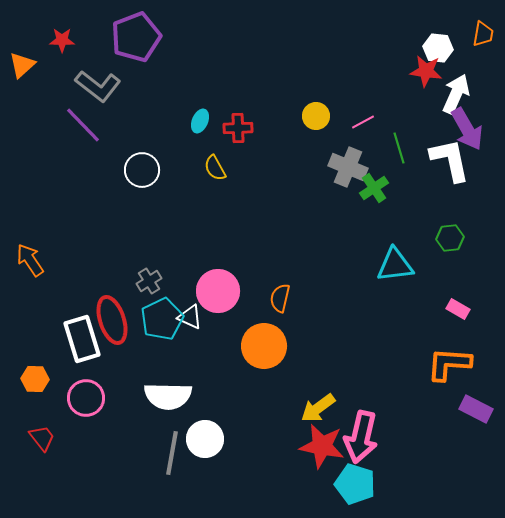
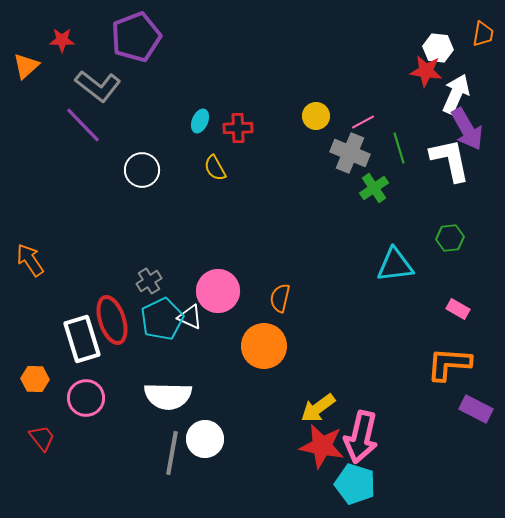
orange triangle at (22, 65): moved 4 px right, 1 px down
gray cross at (348, 167): moved 2 px right, 14 px up
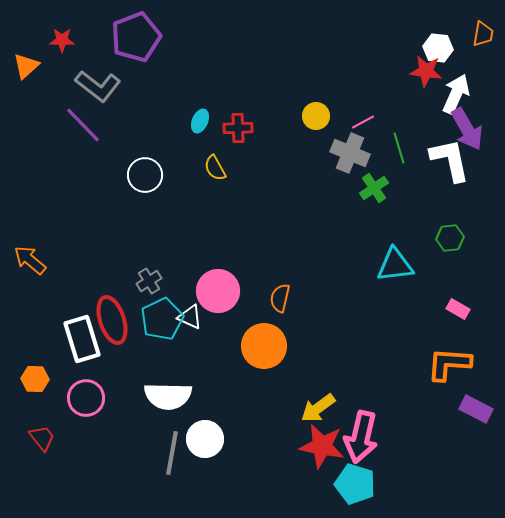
white circle at (142, 170): moved 3 px right, 5 px down
orange arrow at (30, 260): rotated 16 degrees counterclockwise
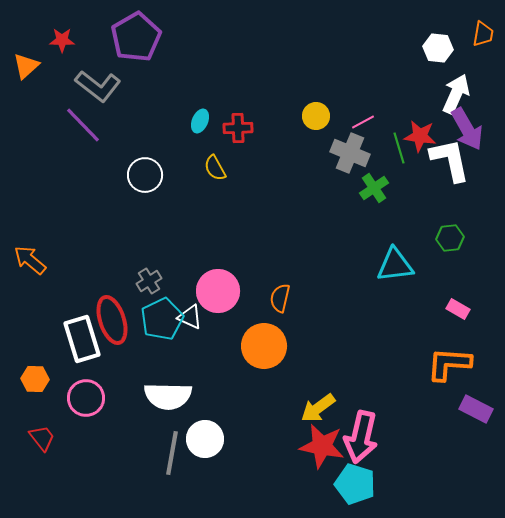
purple pentagon at (136, 37): rotated 9 degrees counterclockwise
red star at (426, 71): moved 6 px left, 65 px down
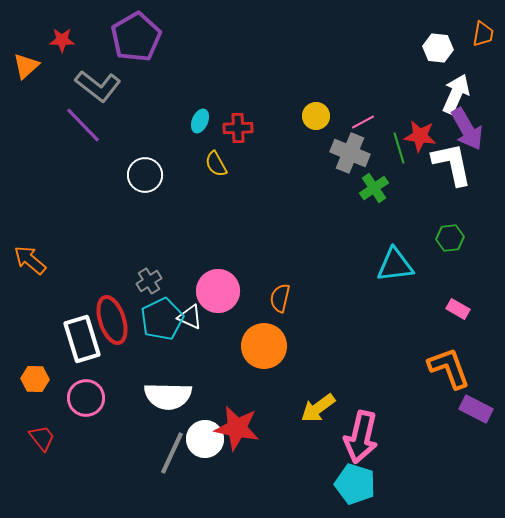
white L-shape at (450, 160): moved 2 px right, 4 px down
yellow semicircle at (215, 168): moved 1 px right, 4 px up
orange L-shape at (449, 364): moved 4 px down; rotated 66 degrees clockwise
red star at (322, 446): moved 85 px left, 18 px up
gray line at (172, 453): rotated 15 degrees clockwise
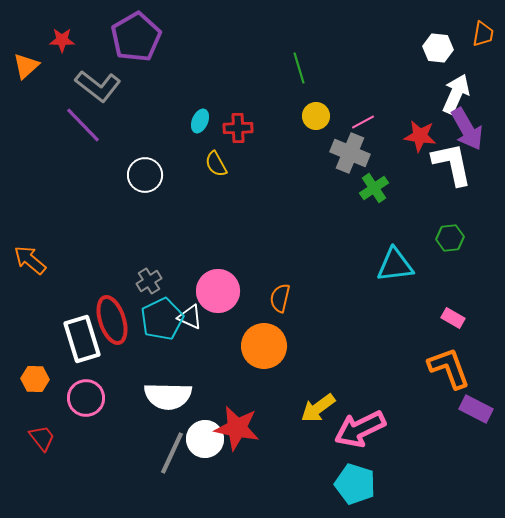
green line at (399, 148): moved 100 px left, 80 px up
pink rectangle at (458, 309): moved 5 px left, 9 px down
pink arrow at (361, 437): moved 1 px left, 8 px up; rotated 51 degrees clockwise
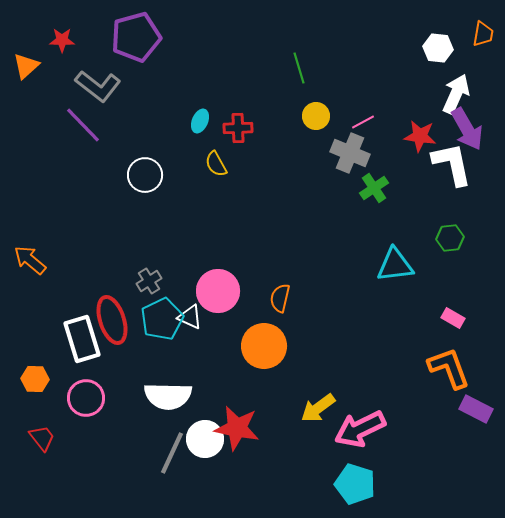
purple pentagon at (136, 37): rotated 15 degrees clockwise
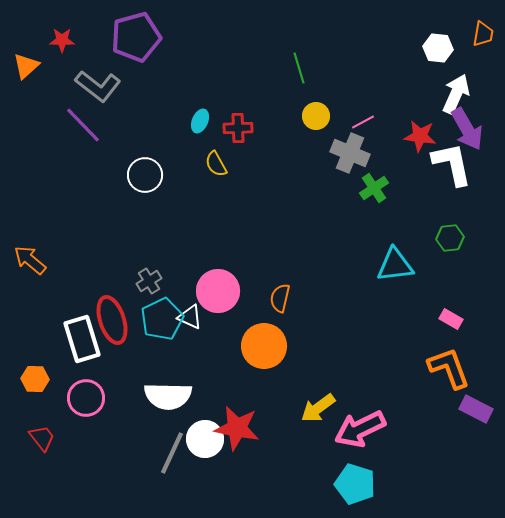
pink rectangle at (453, 318): moved 2 px left, 1 px down
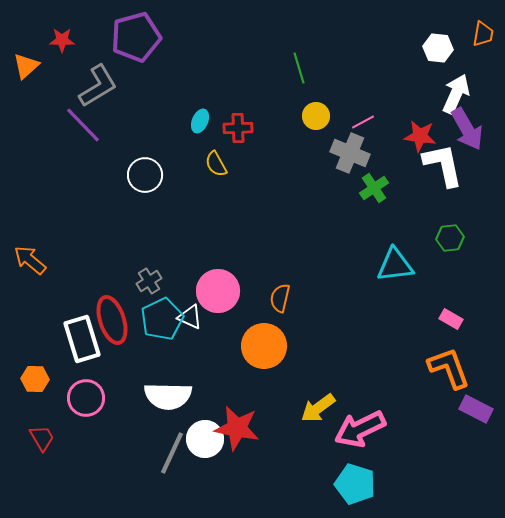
gray L-shape at (98, 86): rotated 69 degrees counterclockwise
white L-shape at (452, 164): moved 9 px left, 1 px down
red trapezoid at (42, 438): rotated 8 degrees clockwise
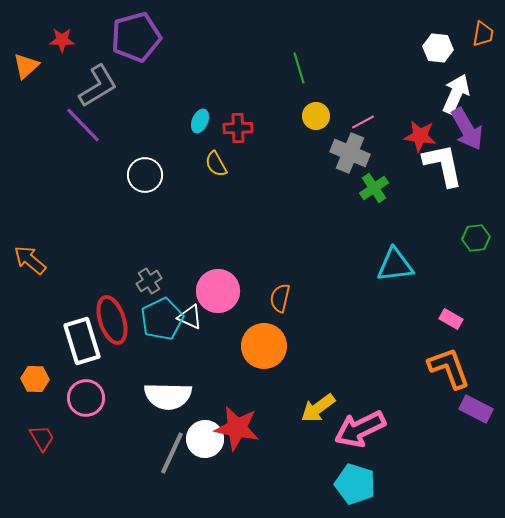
green hexagon at (450, 238): moved 26 px right
white rectangle at (82, 339): moved 2 px down
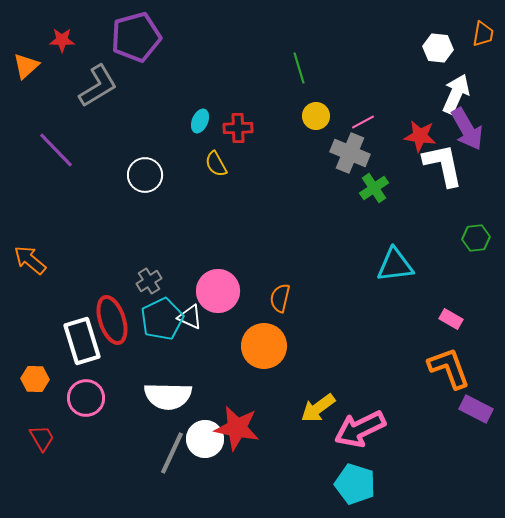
purple line at (83, 125): moved 27 px left, 25 px down
